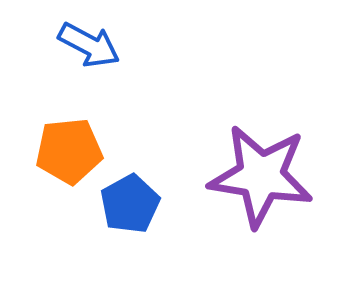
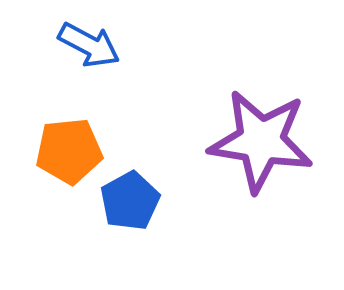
purple star: moved 35 px up
blue pentagon: moved 3 px up
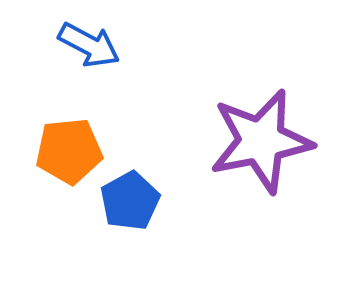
purple star: rotated 20 degrees counterclockwise
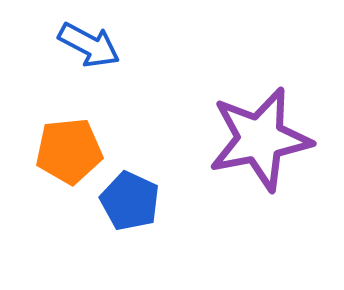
purple star: moved 1 px left, 2 px up
blue pentagon: rotated 18 degrees counterclockwise
